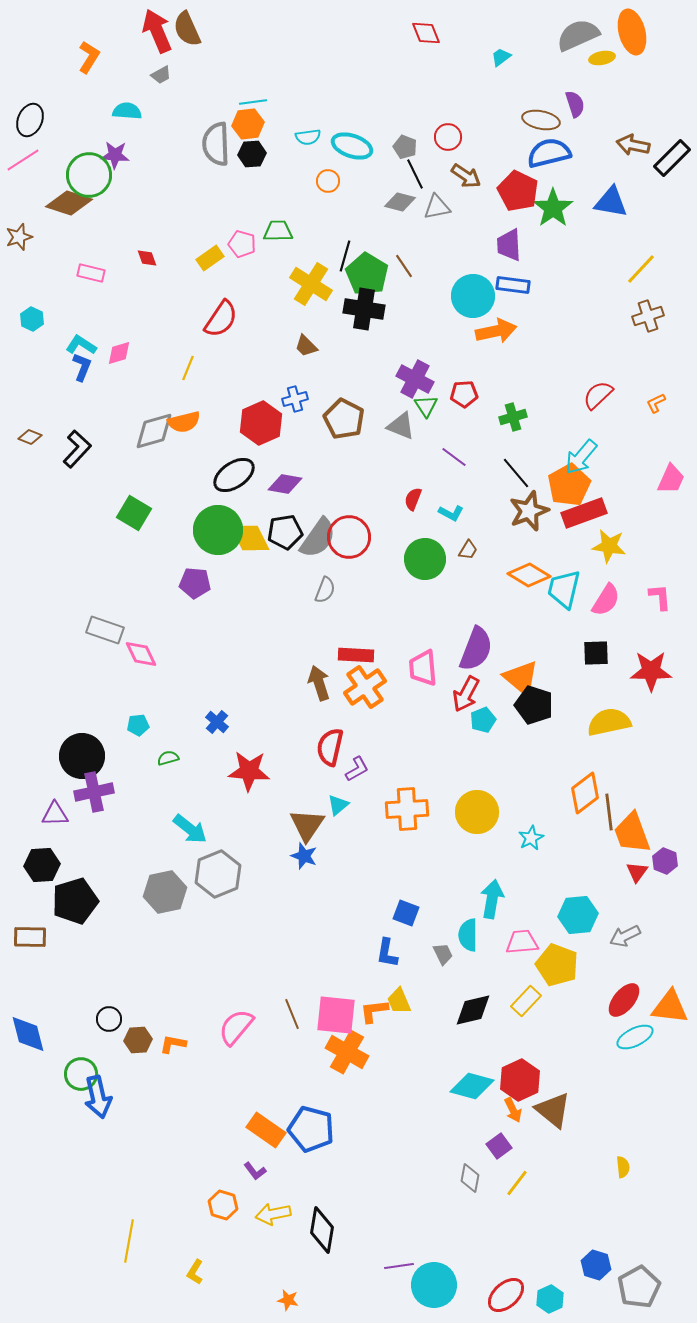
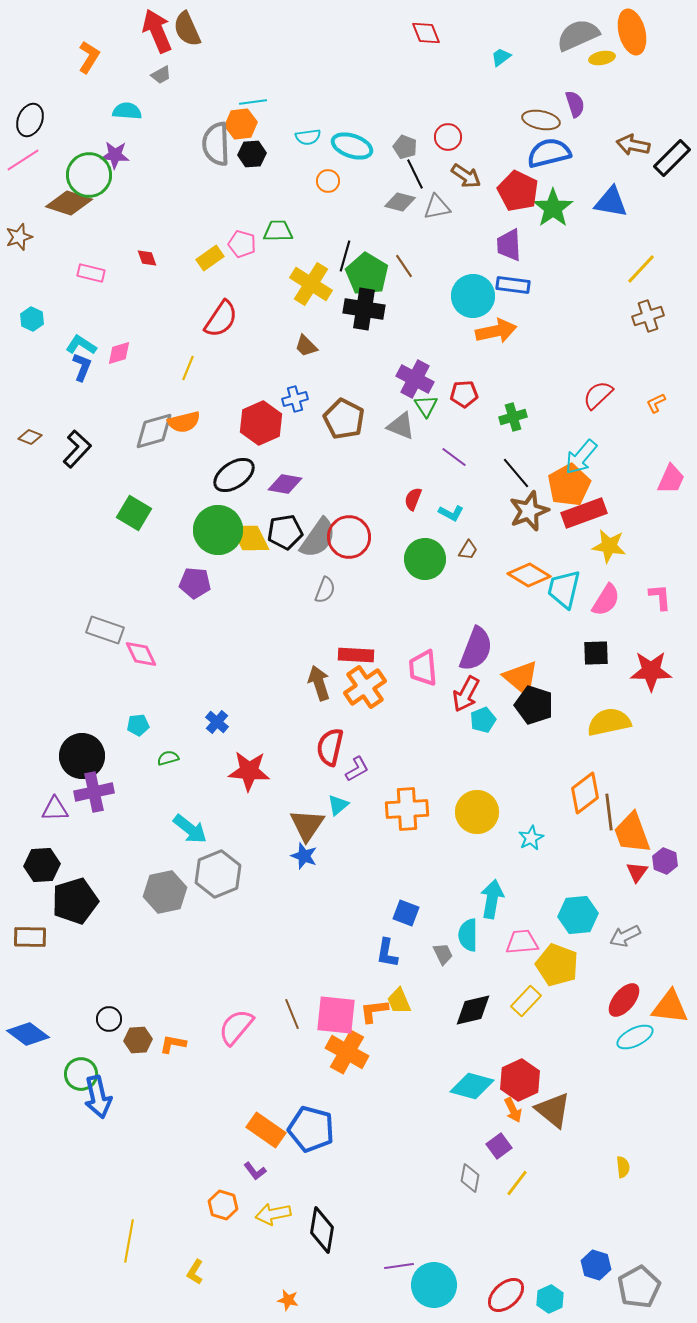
orange hexagon at (248, 124): moved 7 px left
purple triangle at (55, 814): moved 5 px up
blue diamond at (28, 1034): rotated 39 degrees counterclockwise
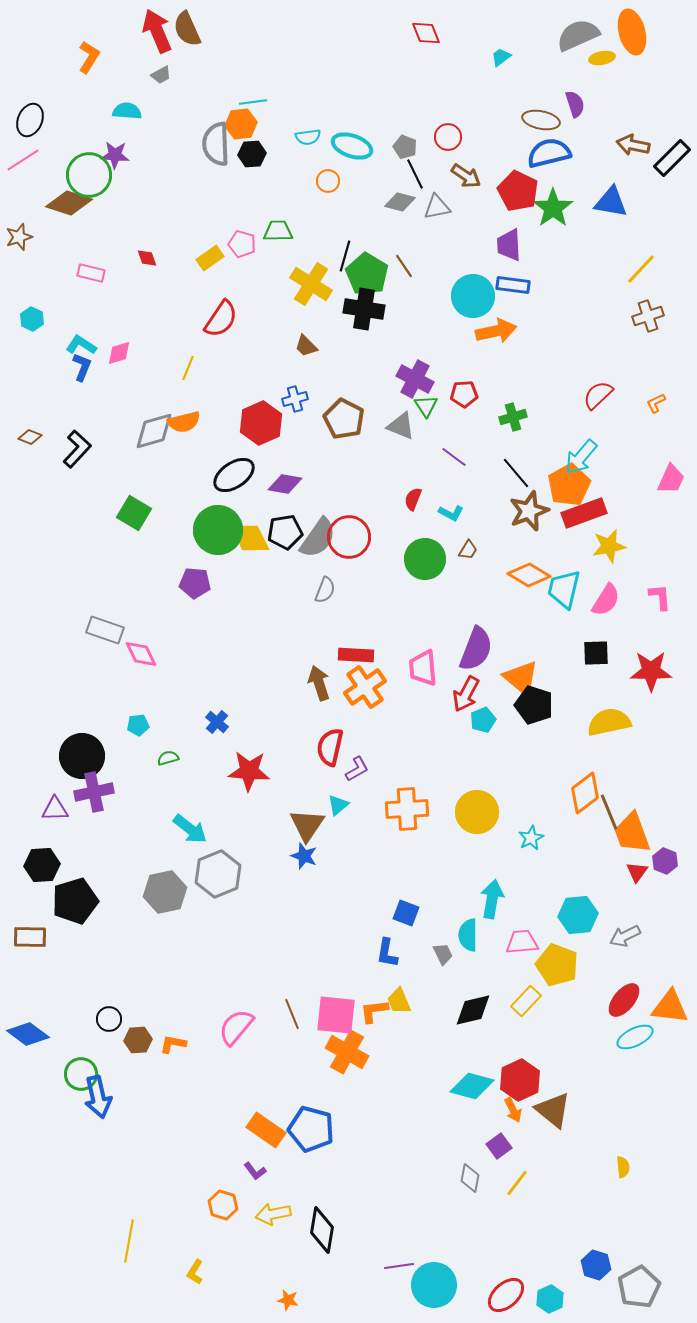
yellow star at (609, 546): rotated 20 degrees counterclockwise
brown line at (609, 812): rotated 15 degrees counterclockwise
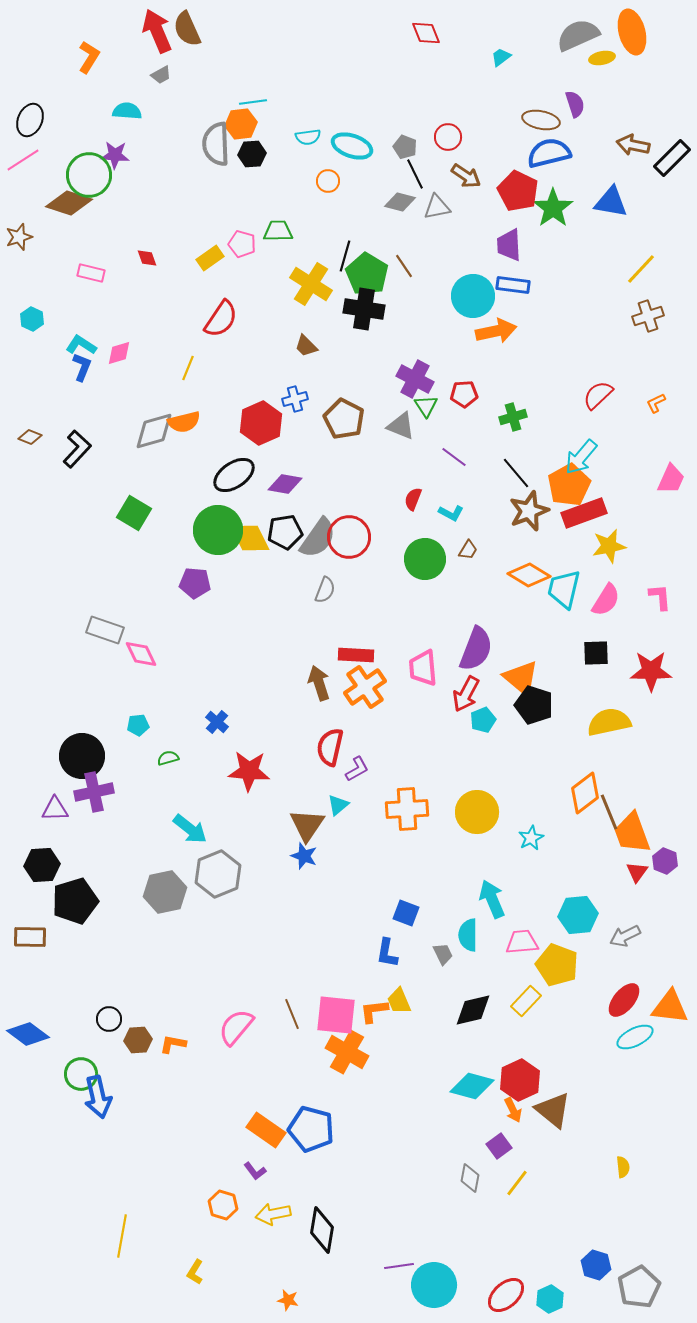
cyan arrow at (492, 899): rotated 33 degrees counterclockwise
yellow line at (129, 1241): moved 7 px left, 5 px up
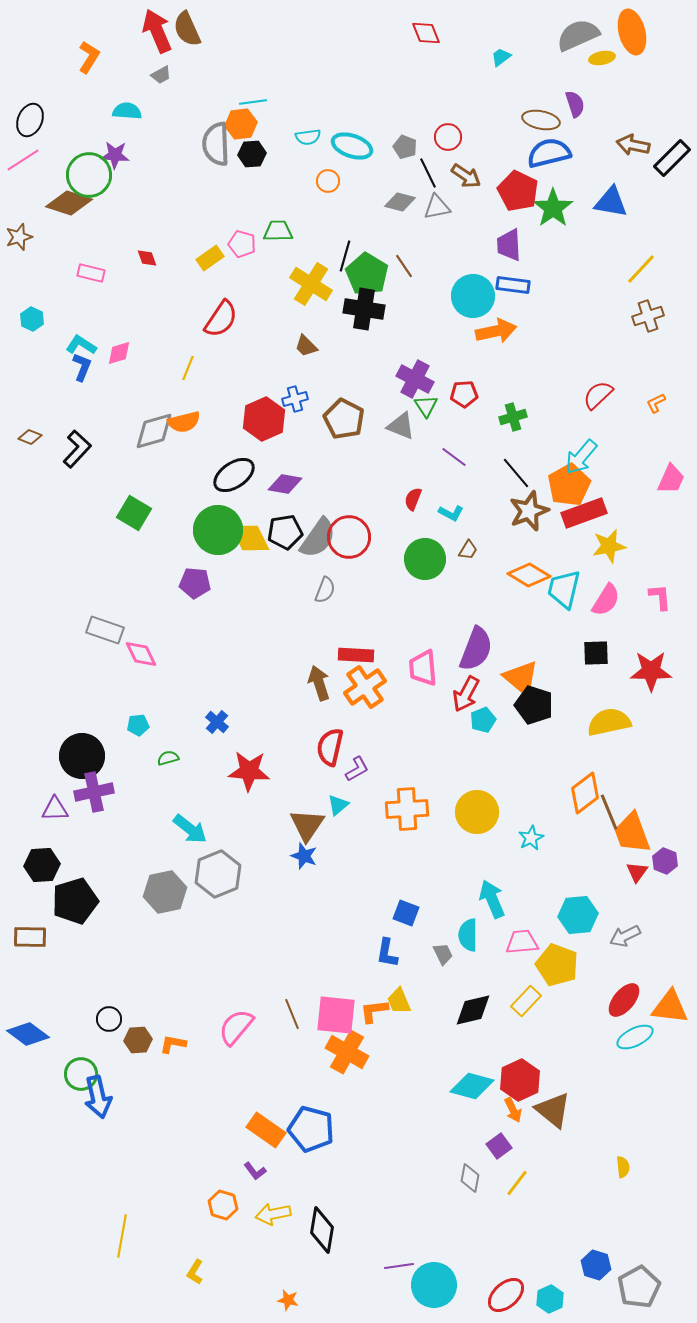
black line at (415, 174): moved 13 px right, 1 px up
red hexagon at (261, 423): moved 3 px right, 4 px up
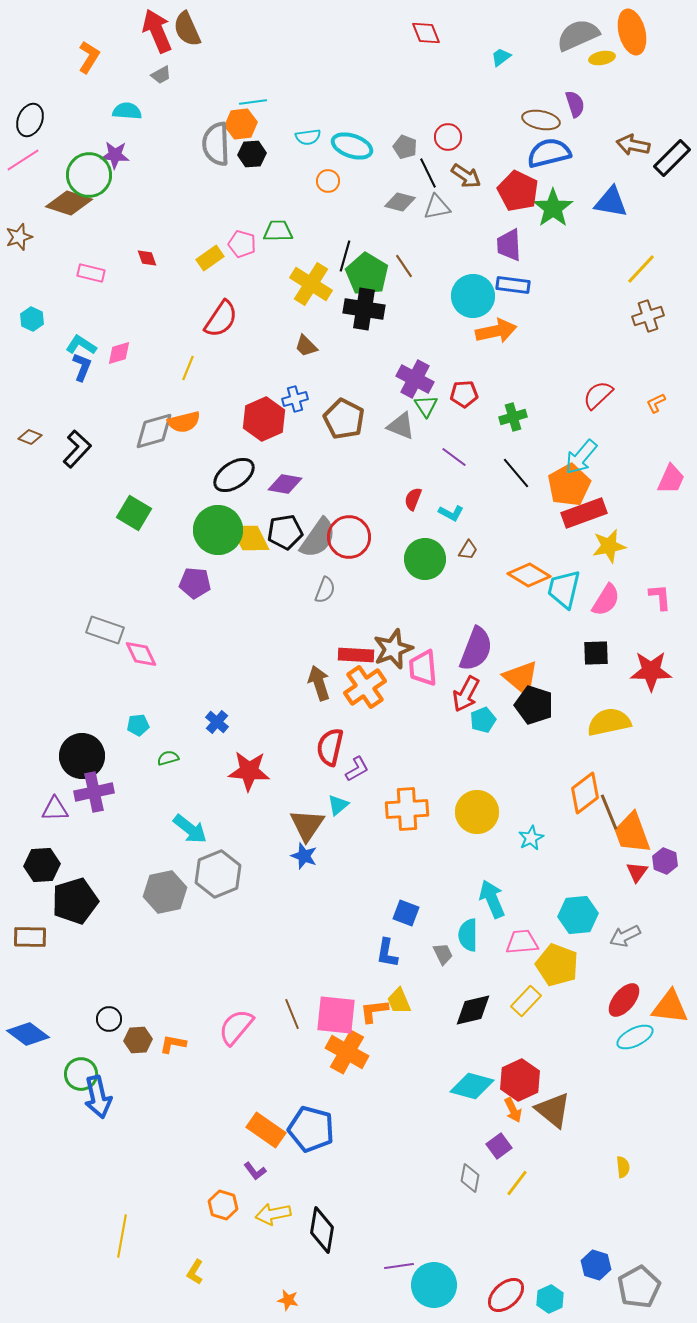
brown star at (529, 511): moved 136 px left, 138 px down
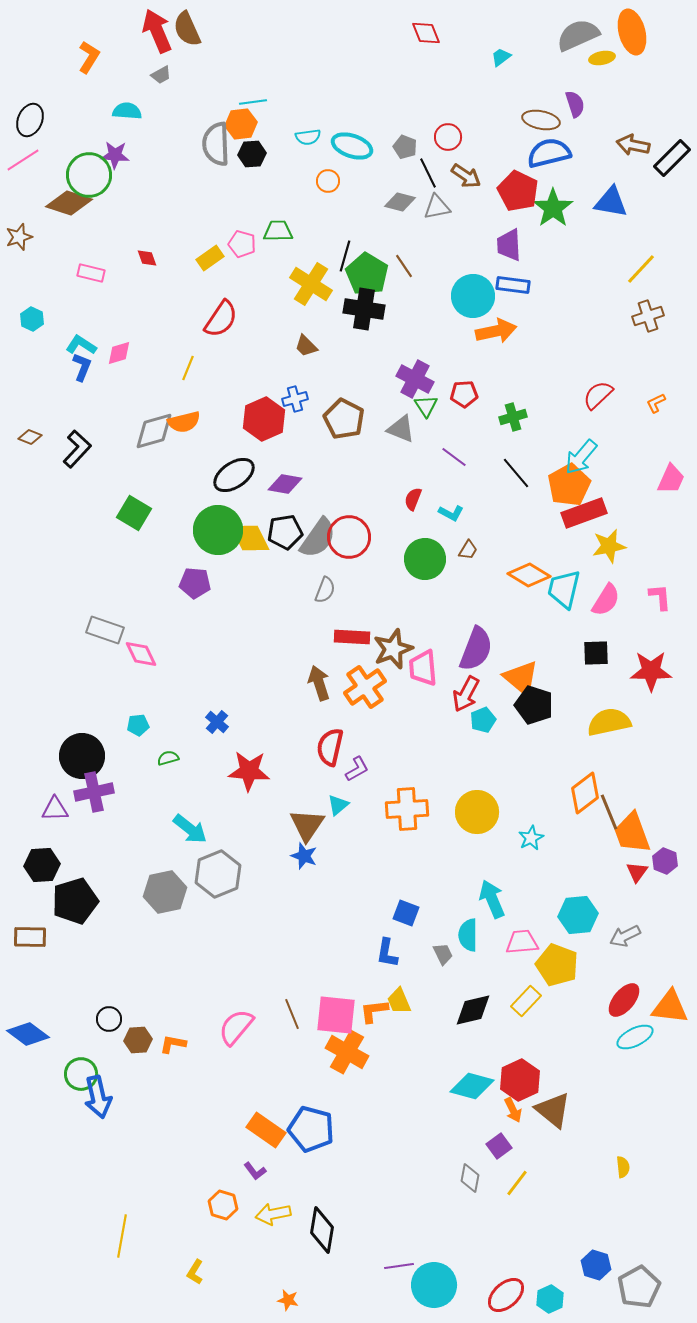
gray triangle at (401, 426): moved 3 px down
red rectangle at (356, 655): moved 4 px left, 18 px up
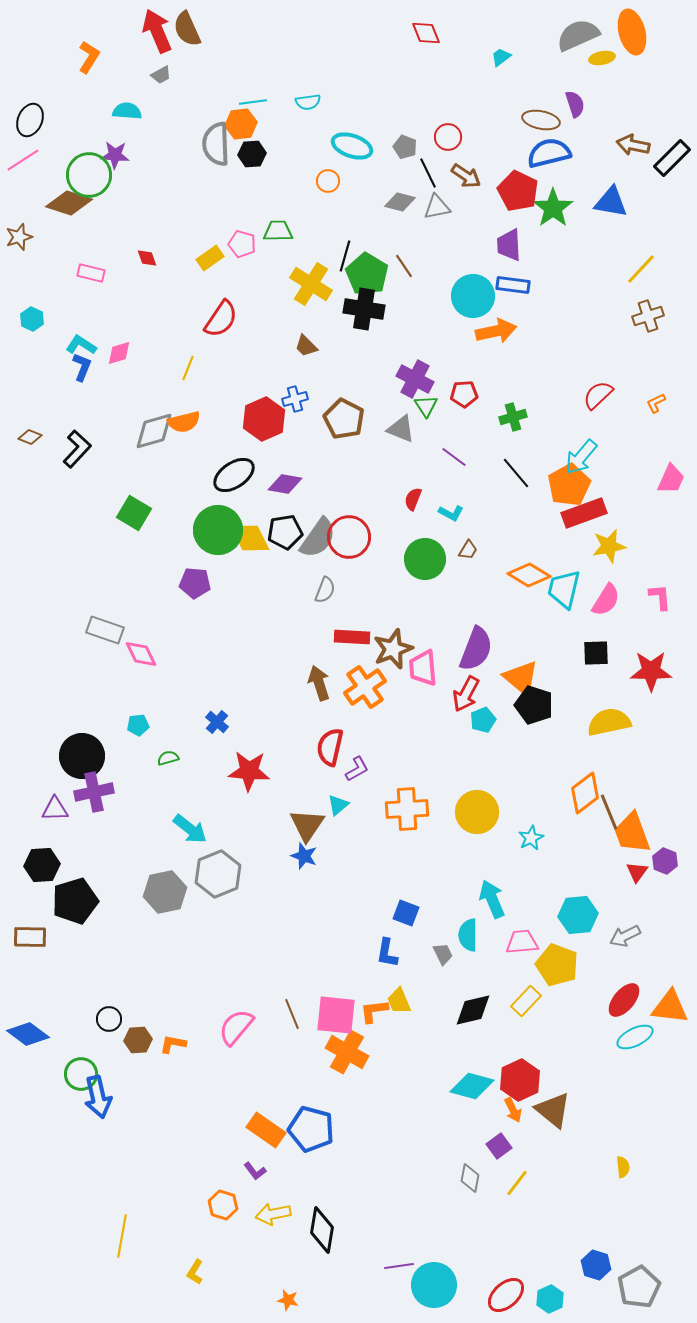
cyan semicircle at (308, 137): moved 35 px up
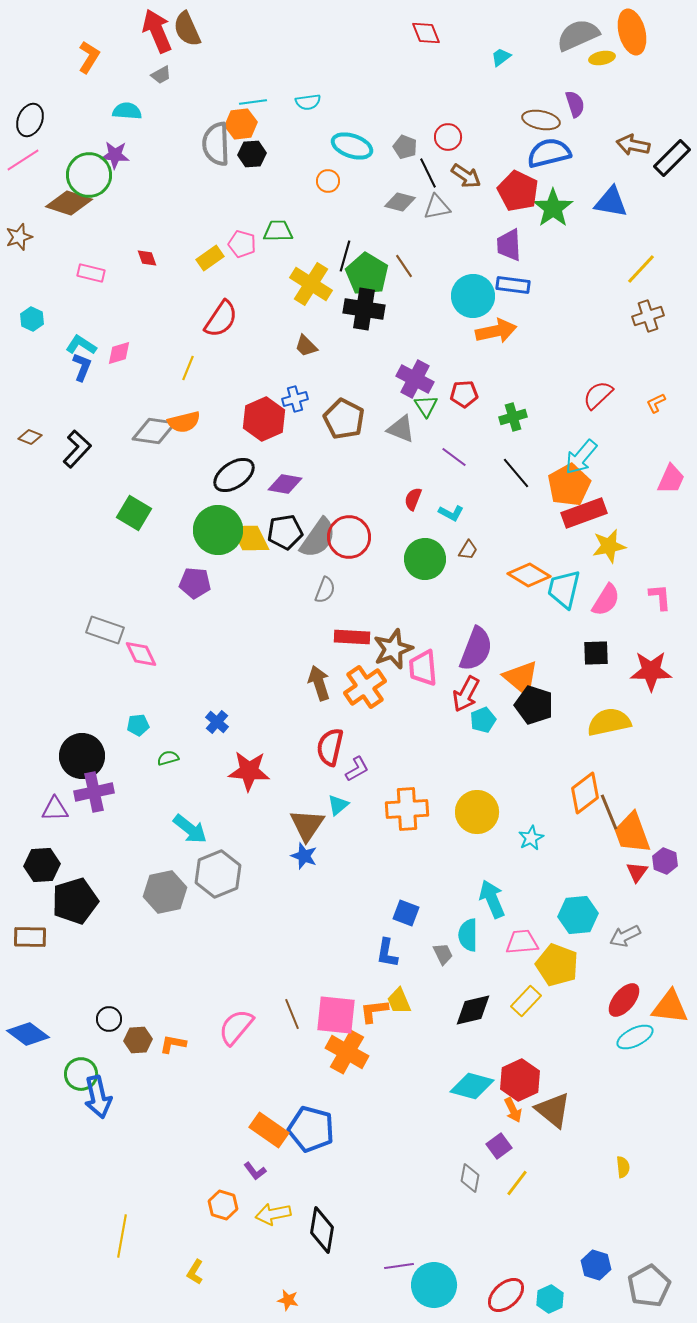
gray diamond at (154, 431): rotated 24 degrees clockwise
orange rectangle at (266, 1130): moved 3 px right
gray pentagon at (639, 1287): moved 10 px right, 1 px up
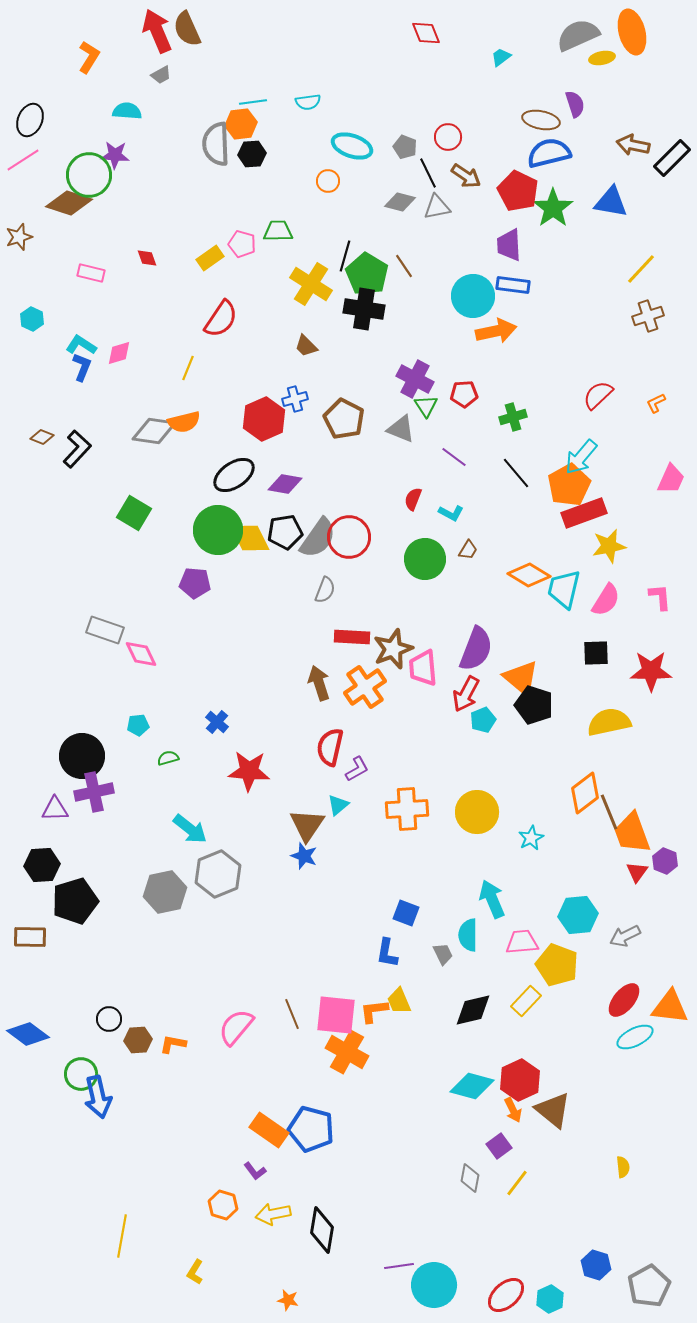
brown diamond at (30, 437): moved 12 px right
